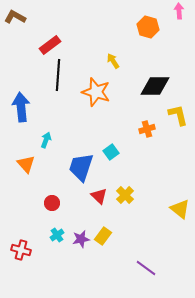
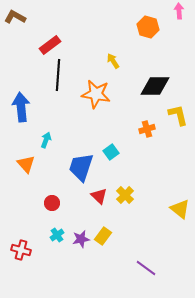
orange star: moved 2 px down; rotated 8 degrees counterclockwise
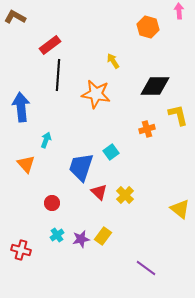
red triangle: moved 4 px up
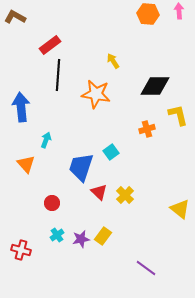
orange hexagon: moved 13 px up; rotated 10 degrees counterclockwise
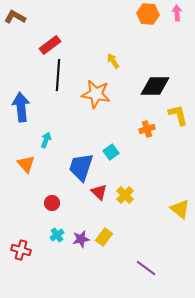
pink arrow: moved 2 px left, 2 px down
yellow rectangle: moved 1 px right, 1 px down
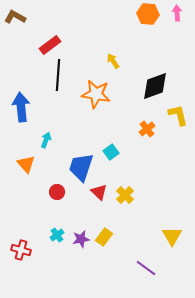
black diamond: rotated 20 degrees counterclockwise
orange cross: rotated 21 degrees counterclockwise
red circle: moved 5 px right, 11 px up
yellow triangle: moved 8 px left, 27 px down; rotated 20 degrees clockwise
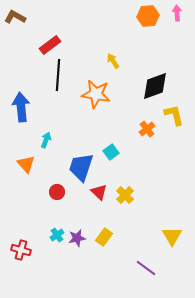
orange hexagon: moved 2 px down; rotated 10 degrees counterclockwise
yellow L-shape: moved 4 px left
purple star: moved 4 px left, 1 px up
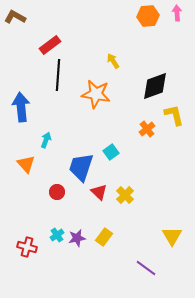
red cross: moved 6 px right, 3 px up
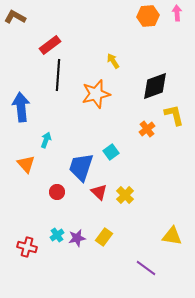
orange star: rotated 24 degrees counterclockwise
yellow triangle: rotated 50 degrees counterclockwise
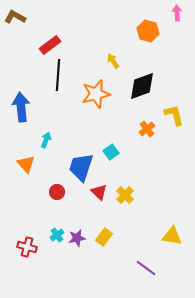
orange hexagon: moved 15 px down; rotated 20 degrees clockwise
black diamond: moved 13 px left
